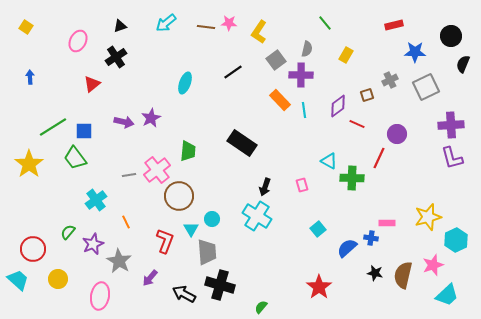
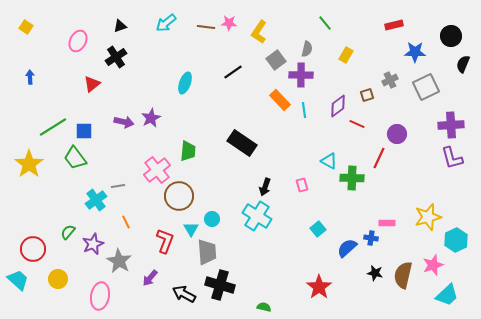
gray line at (129, 175): moved 11 px left, 11 px down
green semicircle at (261, 307): moved 3 px right; rotated 64 degrees clockwise
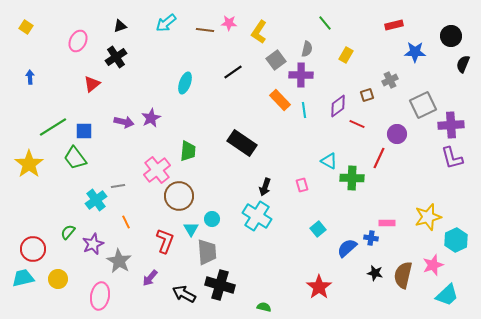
brown line at (206, 27): moved 1 px left, 3 px down
gray square at (426, 87): moved 3 px left, 18 px down
cyan trapezoid at (18, 280): moved 5 px right, 2 px up; rotated 55 degrees counterclockwise
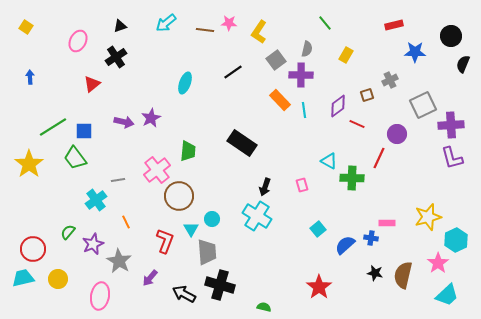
gray line at (118, 186): moved 6 px up
blue semicircle at (347, 248): moved 2 px left, 3 px up
pink star at (433, 265): moved 5 px right, 2 px up; rotated 15 degrees counterclockwise
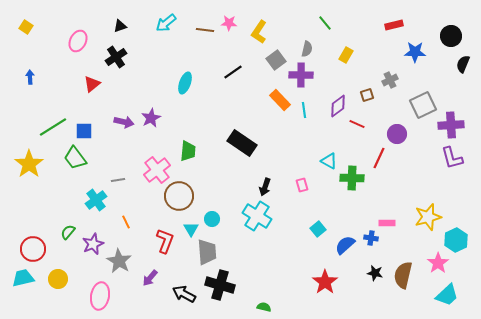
red star at (319, 287): moved 6 px right, 5 px up
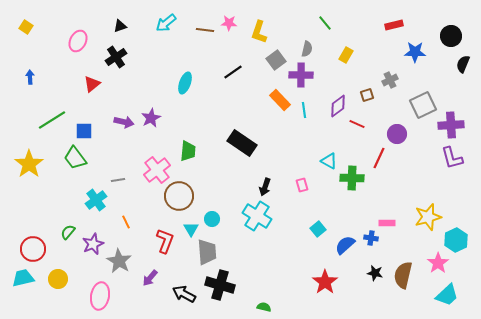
yellow L-shape at (259, 32): rotated 15 degrees counterclockwise
green line at (53, 127): moved 1 px left, 7 px up
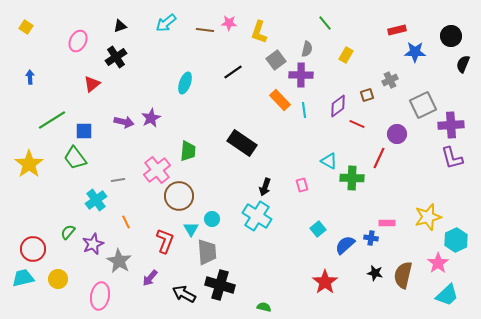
red rectangle at (394, 25): moved 3 px right, 5 px down
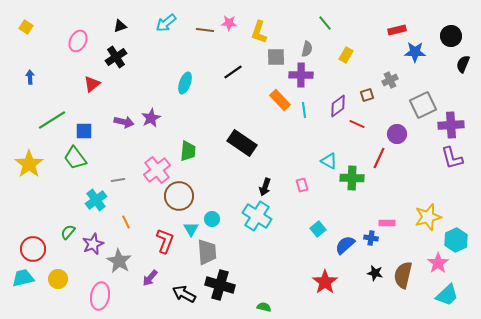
gray square at (276, 60): moved 3 px up; rotated 36 degrees clockwise
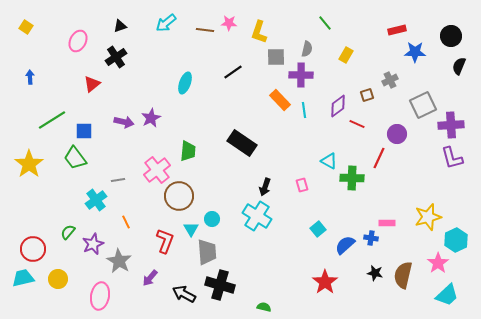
black semicircle at (463, 64): moved 4 px left, 2 px down
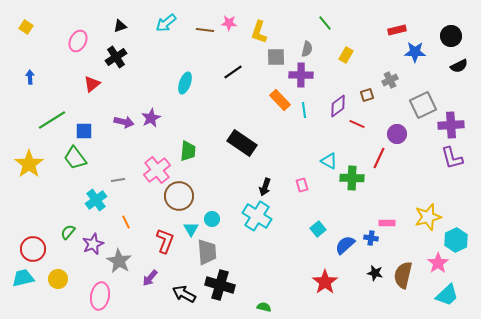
black semicircle at (459, 66): rotated 138 degrees counterclockwise
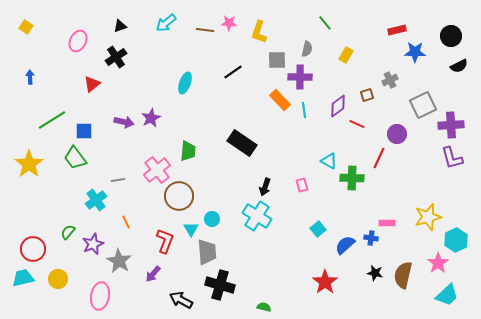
gray square at (276, 57): moved 1 px right, 3 px down
purple cross at (301, 75): moved 1 px left, 2 px down
purple arrow at (150, 278): moved 3 px right, 4 px up
black arrow at (184, 294): moved 3 px left, 6 px down
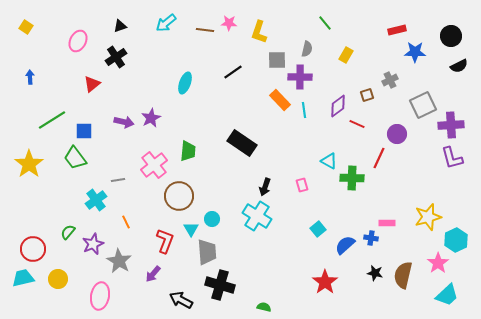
pink cross at (157, 170): moved 3 px left, 5 px up
